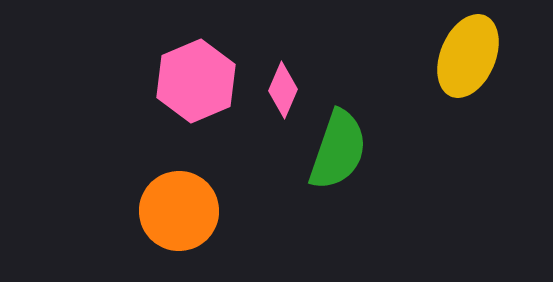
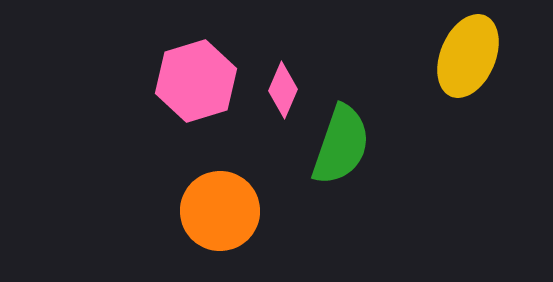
pink hexagon: rotated 6 degrees clockwise
green semicircle: moved 3 px right, 5 px up
orange circle: moved 41 px right
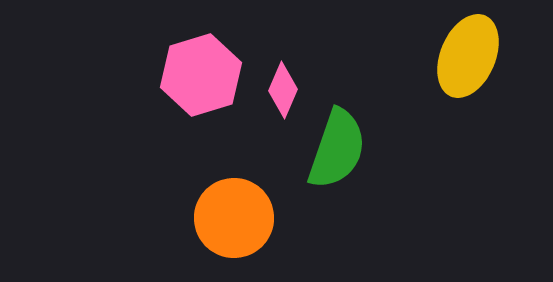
pink hexagon: moved 5 px right, 6 px up
green semicircle: moved 4 px left, 4 px down
orange circle: moved 14 px right, 7 px down
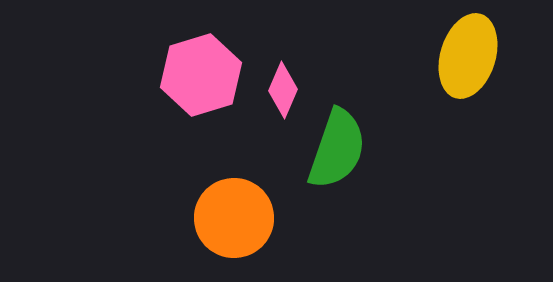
yellow ellipse: rotated 6 degrees counterclockwise
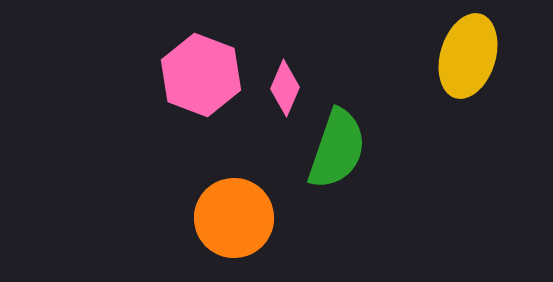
pink hexagon: rotated 22 degrees counterclockwise
pink diamond: moved 2 px right, 2 px up
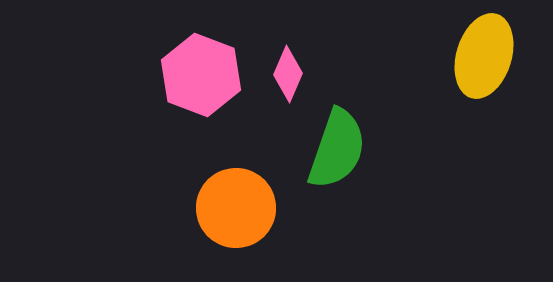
yellow ellipse: moved 16 px right
pink diamond: moved 3 px right, 14 px up
orange circle: moved 2 px right, 10 px up
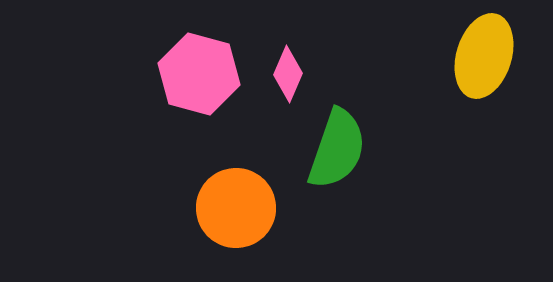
pink hexagon: moved 2 px left, 1 px up; rotated 6 degrees counterclockwise
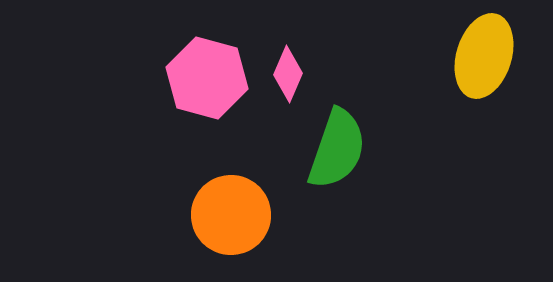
pink hexagon: moved 8 px right, 4 px down
orange circle: moved 5 px left, 7 px down
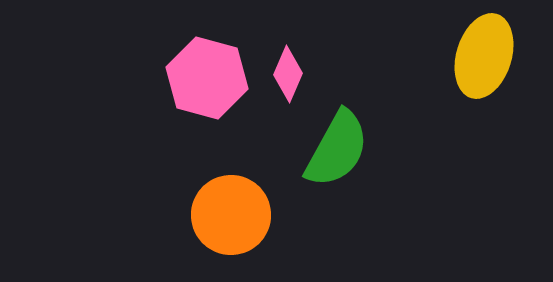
green semicircle: rotated 10 degrees clockwise
